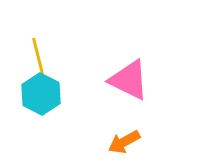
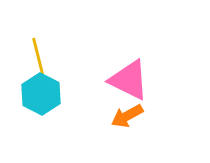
orange arrow: moved 3 px right, 26 px up
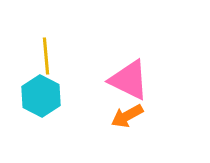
yellow line: moved 8 px right; rotated 9 degrees clockwise
cyan hexagon: moved 2 px down
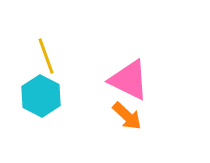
yellow line: rotated 15 degrees counterclockwise
orange arrow: rotated 108 degrees counterclockwise
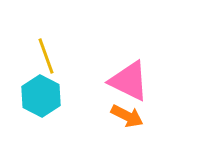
pink triangle: moved 1 px down
orange arrow: rotated 16 degrees counterclockwise
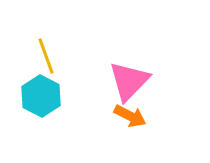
pink triangle: rotated 48 degrees clockwise
orange arrow: moved 3 px right
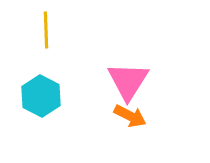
yellow line: moved 26 px up; rotated 18 degrees clockwise
pink triangle: moved 1 px left; rotated 12 degrees counterclockwise
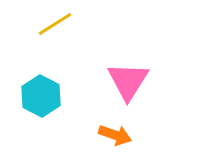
yellow line: moved 9 px right, 6 px up; rotated 60 degrees clockwise
orange arrow: moved 15 px left, 19 px down; rotated 8 degrees counterclockwise
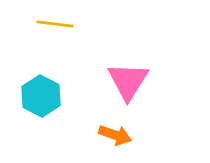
yellow line: rotated 39 degrees clockwise
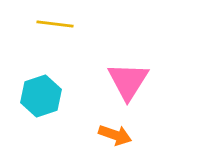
cyan hexagon: rotated 15 degrees clockwise
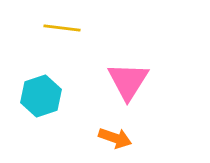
yellow line: moved 7 px right, 4 px down
orange arrow: moved 3 px down
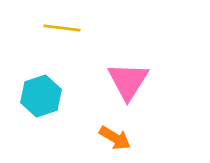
orange arrow: rotated 12 degrees clockwise
